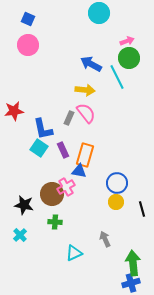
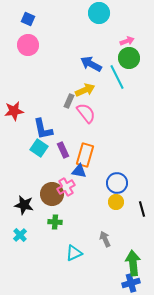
yellow arrow: rotated 30 degrees counterclockwise
gray rectangle: moved 17 px up
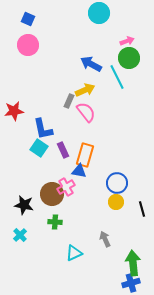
pink semicircle: moved 1 px up
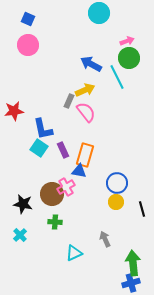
black star: moved 1 px left, 1 px up
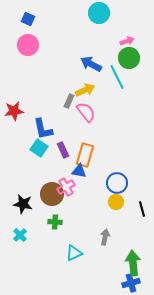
gray arrow: moved 2 px up; rotated 35 degrees clockwise
